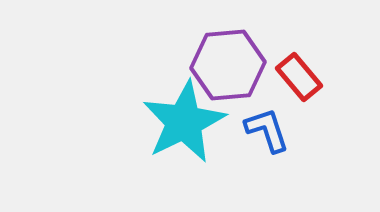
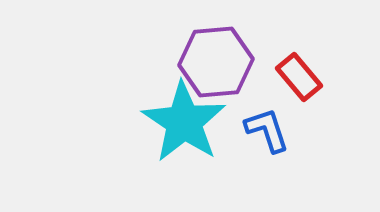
purple hexagon: moved 12 px left, 3 px up
cyan star: rotated 12 degrees counterclockwise
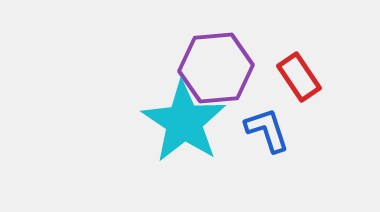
purple hexagon: moved 6 px down
red rectangle: rotated 6 degrees clockwise
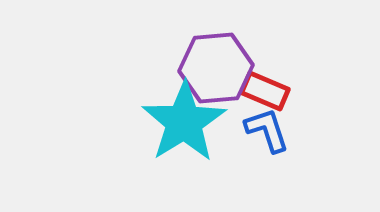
red rectangle: moved 34 px left, 14 px down; rotated 33 degrees counterclockwise
cyan star: rotated 6 degrees clockwise
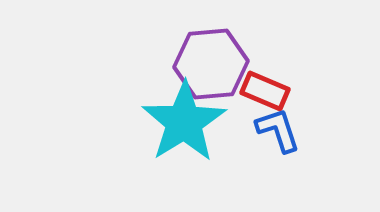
purple hexagon: moved 5 px left, 4 px up
blue L-shape: moved 11 px right
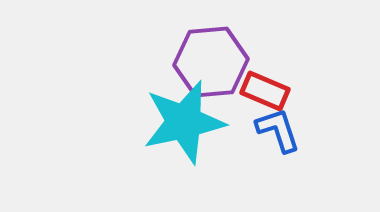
purple hexagon: moved 2 px up
cyan star: rotated 20 degrees clockwise
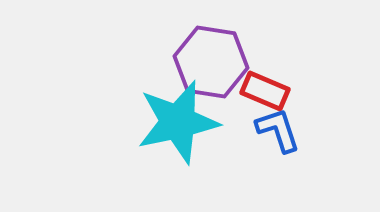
purple hexagon: rotated 14 degrees clockwise
cyan star: moved 6 px left
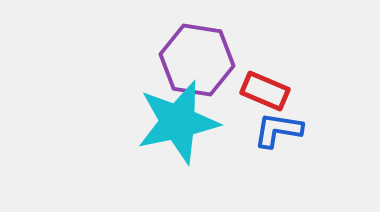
purple hexagon: moved 14 px left, 2 px up
blue L-shape: rotated 63 degrees counterclockwise
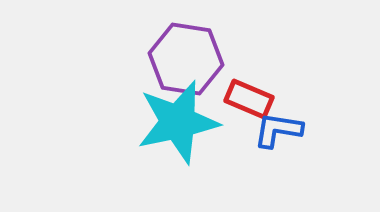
purple hexagon: moved 11 px left, 1 px up
red rectangle: moved 16 px left, 8 px down
